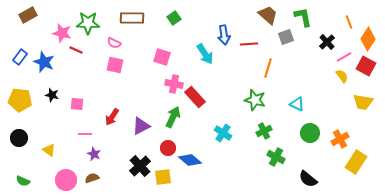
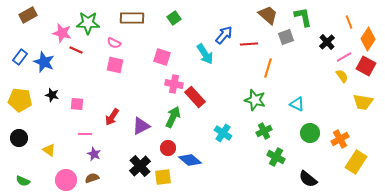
blue arrow at (224, 35): rotated 132 degrees counterclockwise
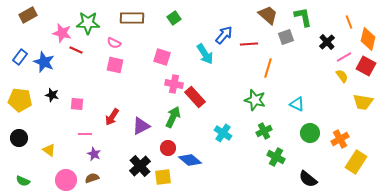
orange diamond at (368, 39): rotated 20 degrees counterclockwise
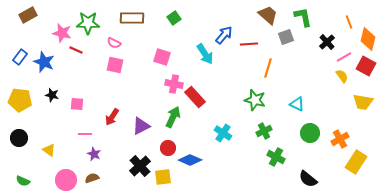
blue diamond at (190, 160): rotated 15 degrees counterclockwise
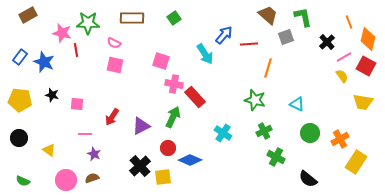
red line at (76, 50): rotated 56 degrees clockwise
pink square at (162, 57): moved 1 px left, 4 px down
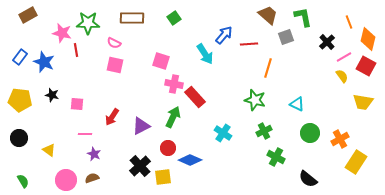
green semicircle at (23, 181): rotated 144 degrees counterclockwise
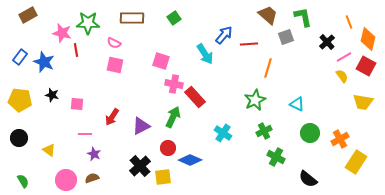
green star at (255, 100): rotated 30 degrees clockwise
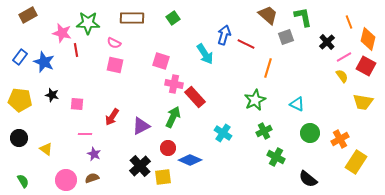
green square at (174, 18): moved 1 px left
blue arrow at (224, 35): rotated 24 degrees counterclockwise
red line at (249, 44): moved 3 px left; rotated 30 degrees clockwise
yellow triangle at (49, 150): moved 3 px left, 1 px up
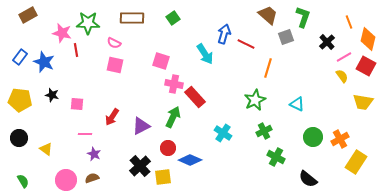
green L-shape at (303, 17): rotated 30 degrees clockwise
blue arrow at (224, 35): moved 1 px up
green circle at (310, 133): moved 3 px right, 4 px down
